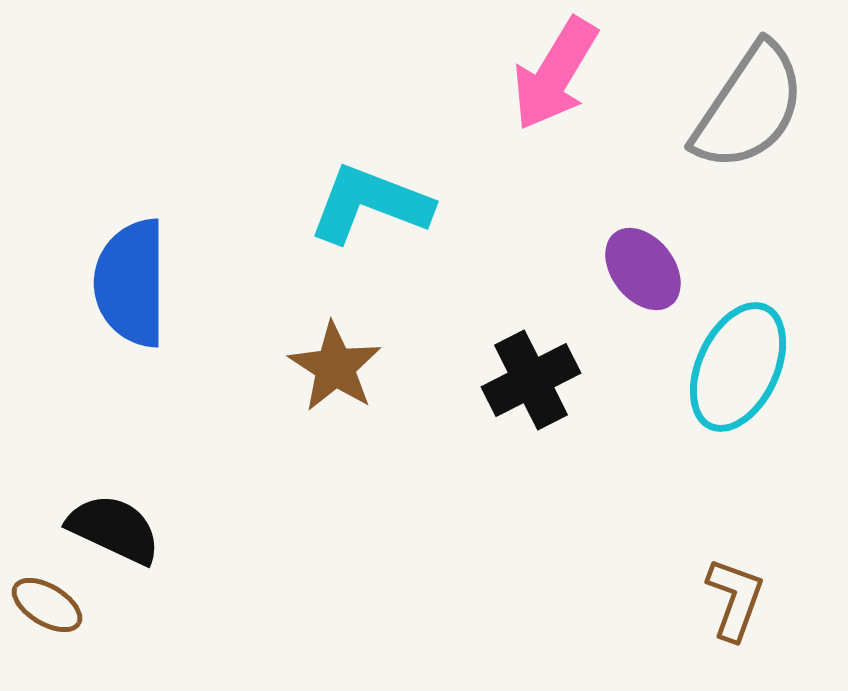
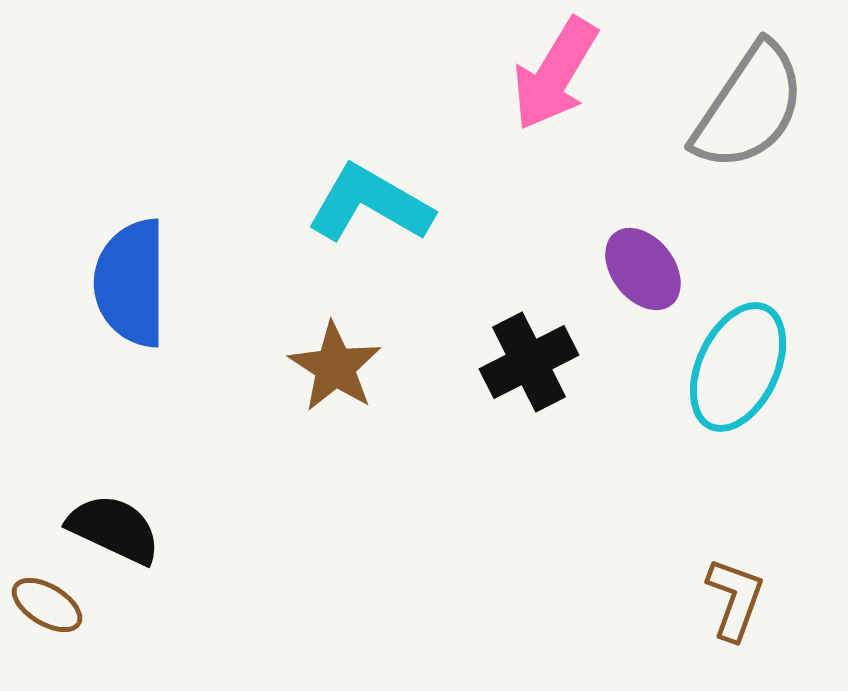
cyan L-shape: rotated 9 degrees clockwise
black cross: moved 2 px left, 18 px up
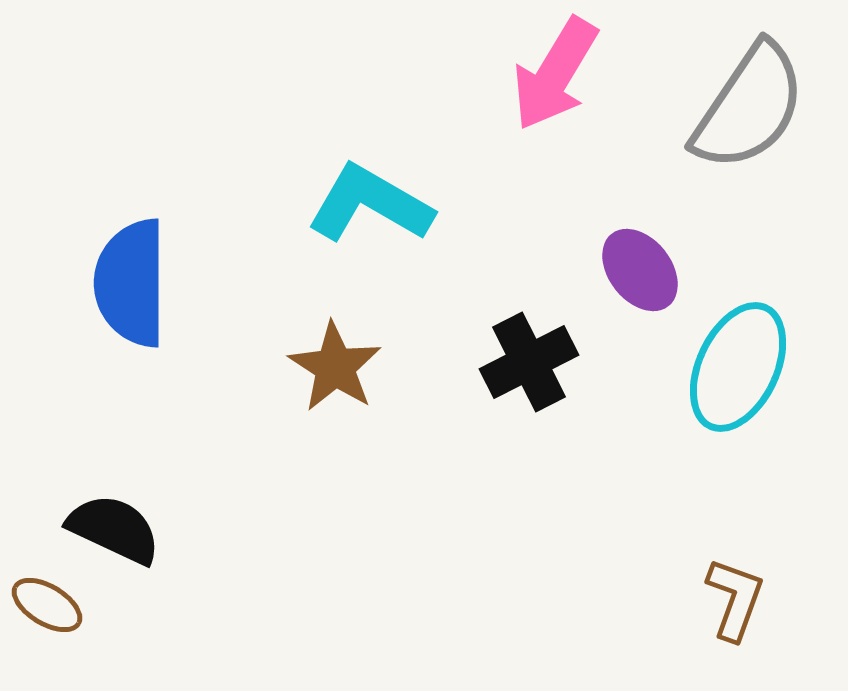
purple ellipse: moved 3 px left, 1 px down
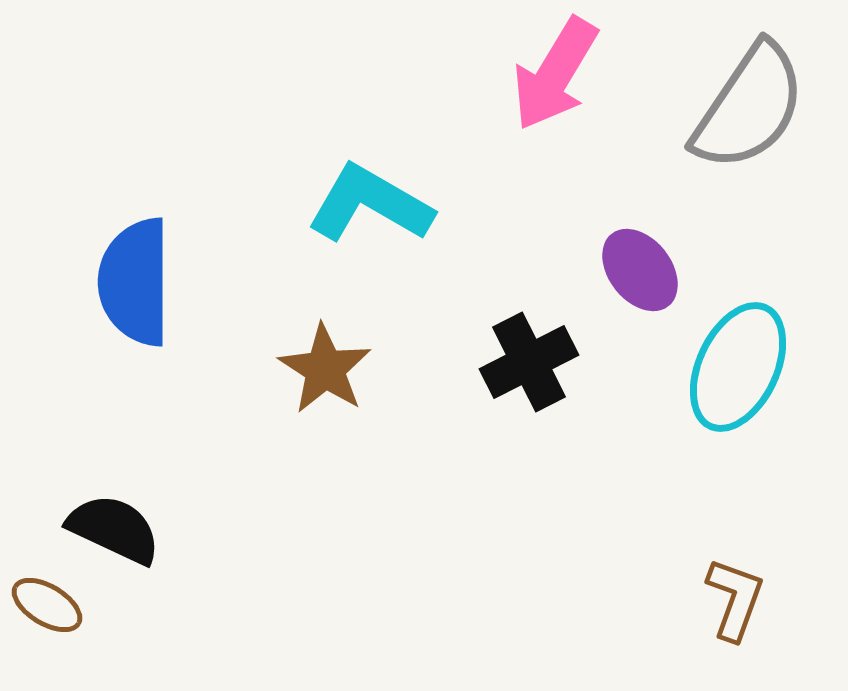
blue semicircle: moved 4 px right, 1 px up
brown star: moved 10 px left, 2 px down
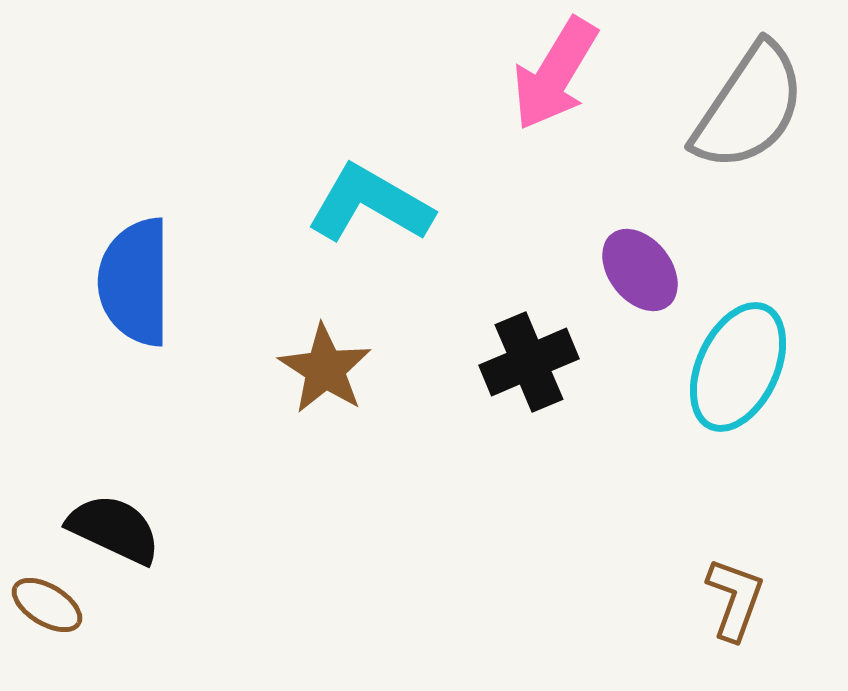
black cross: rotated 4 degrees clockwise
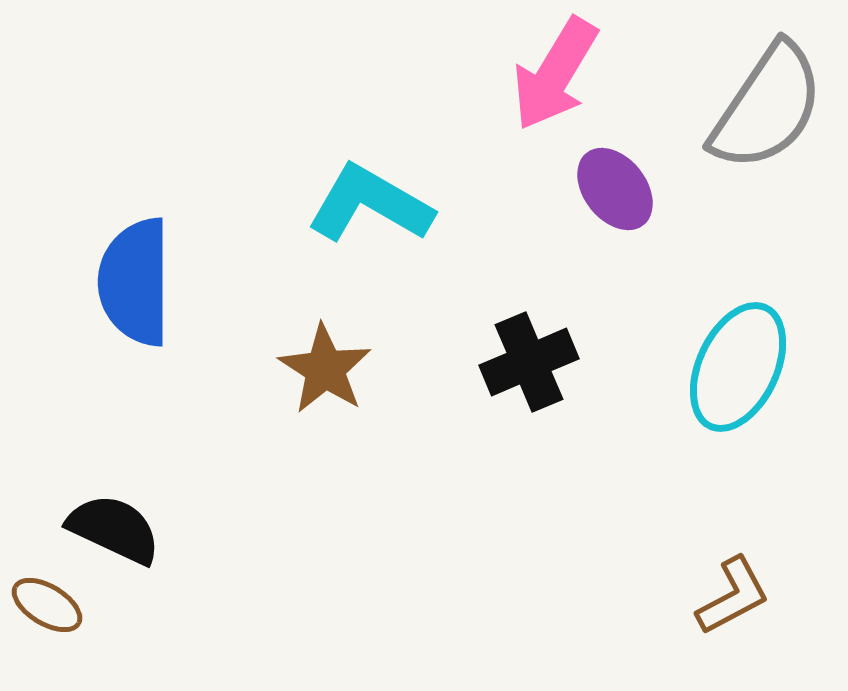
gray semicircle: moved 18 px right
purple ellipse: moved 25 px left, 81 px up
brown L-shape: moved 2 px left, 3 px up; rotated 42 degrees clockwise
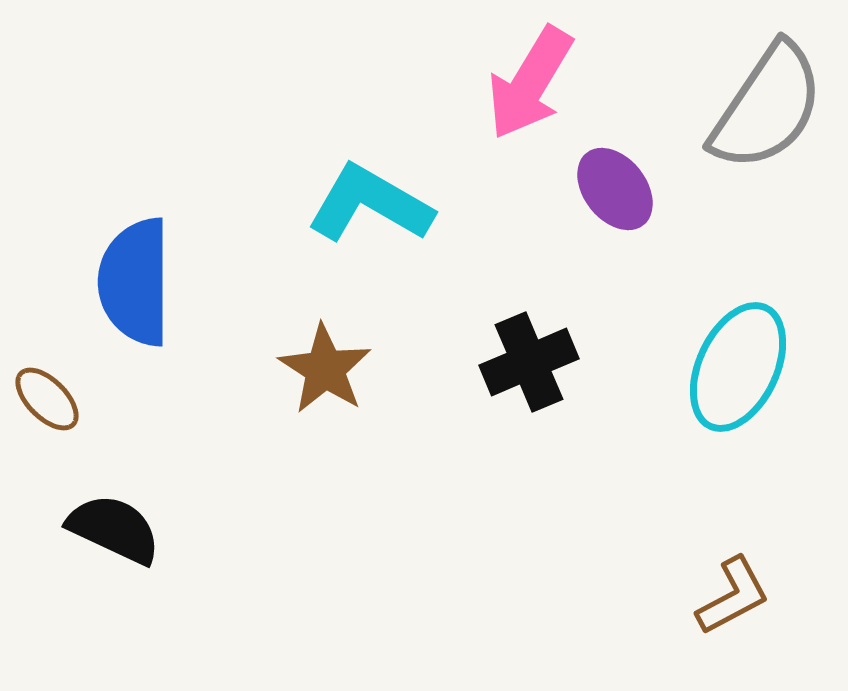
pink arrow: moved 25 px left, 9 px down
brown ellipse: moved 206 px up; rotated 14 degrees clockwise
